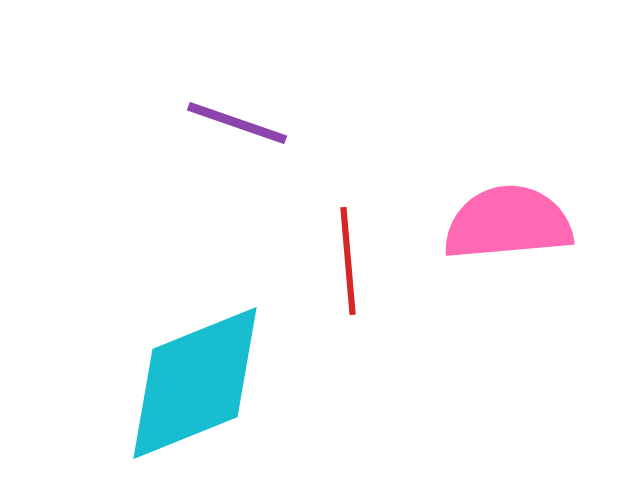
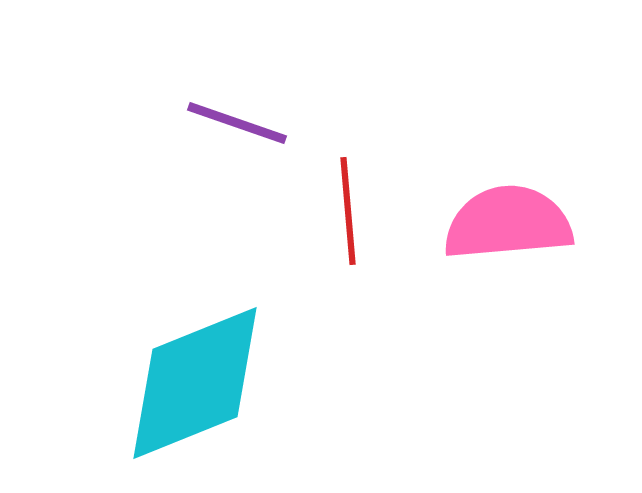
red line: moved 50 px up
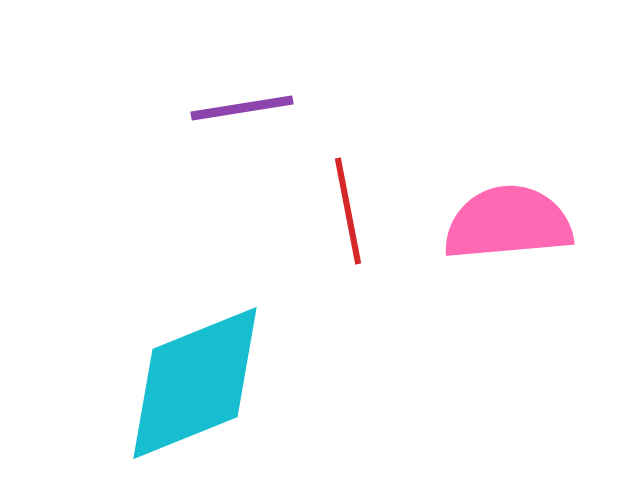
purple line: moved 5 px right, 15 px up; rotated 28 degrees counterclockwise
red line: rotated 6 degrees counterclockwise
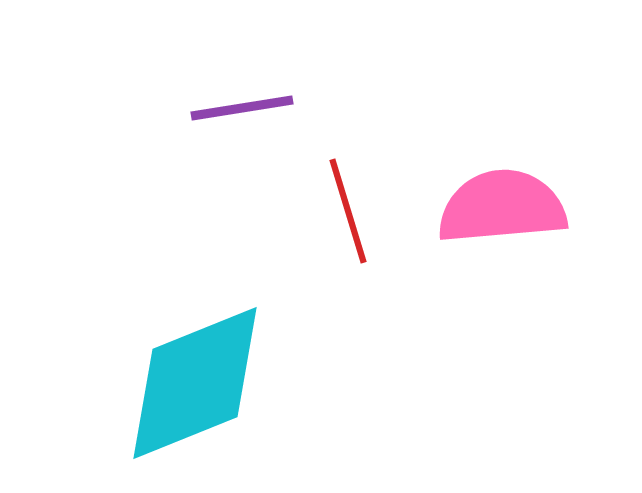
red line: rotated 6 degrees counterclockwise
pink semicircle: moved 6 px left, 16 px up
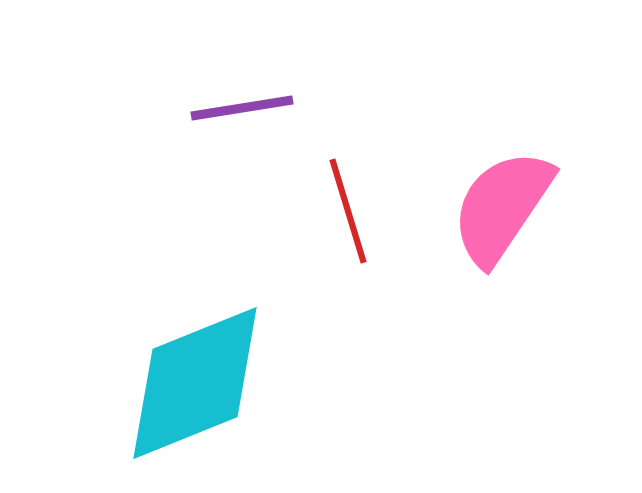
pink semicircle: rotated 51 degrees counterclockwise
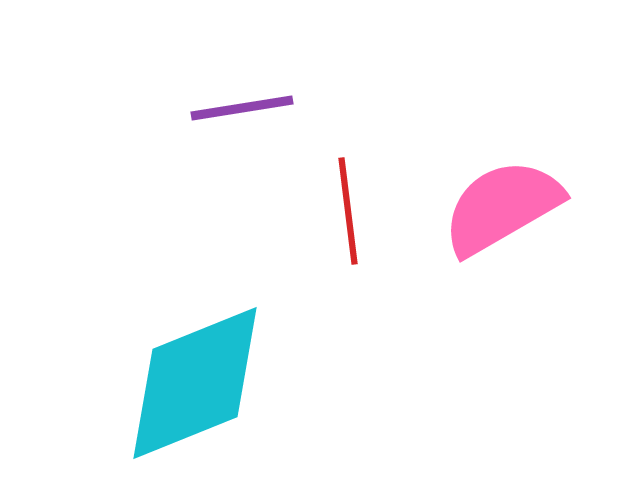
pink semicircle: rotated 26 degrees clockwise
red line: rotated 10 degrees clockwise
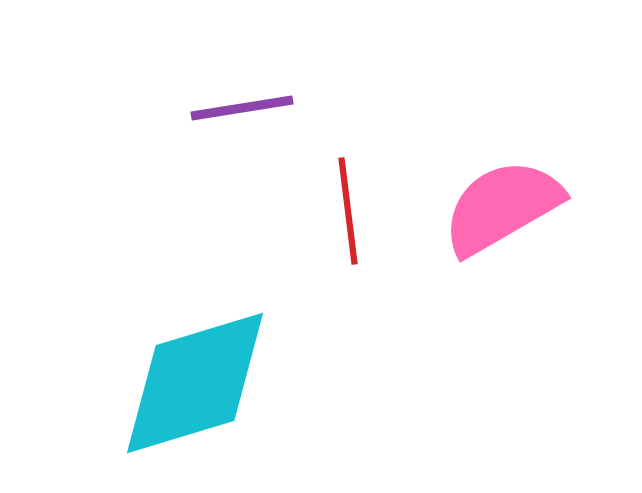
cyan diamond: rotated 5 degrees clockwise
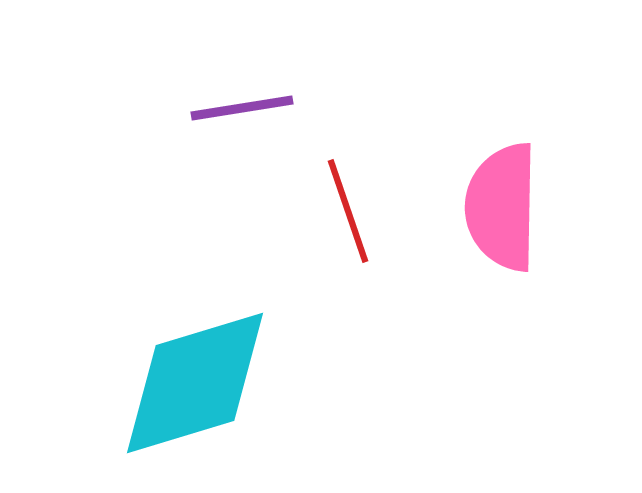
pink semicircle: rotated 59 degrees counterclockwise
red line: rotated 12 degrees counterclockwise
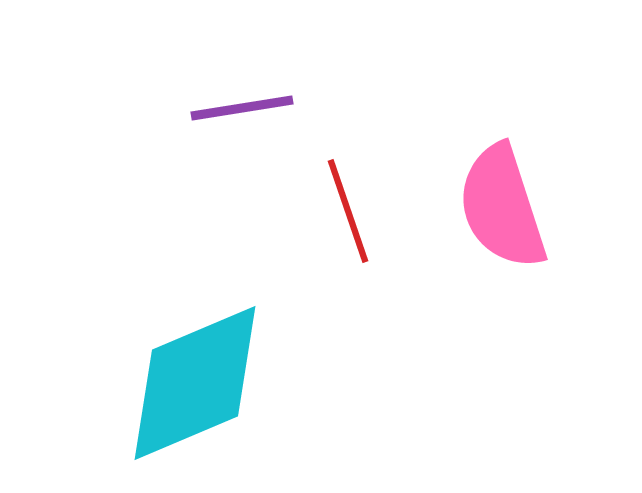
pink semicircle: rotated 19 degrees counterclockwise
cyan diamond: rotated 6 degrees counterclockwise
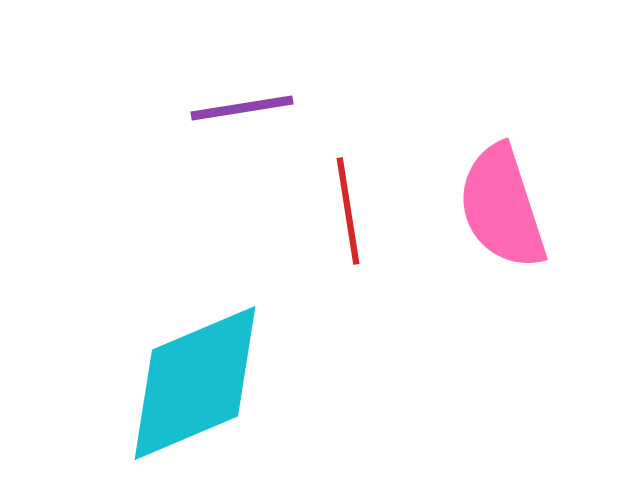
red line: rotated 10 degrees clockwise
